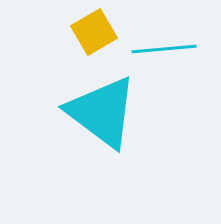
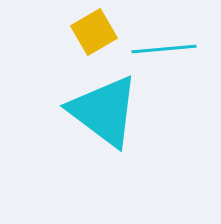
cyan triangle: moved 2 px right, 1 px up
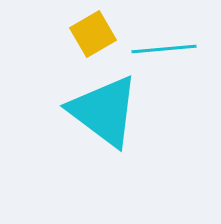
yellow square: moved 1 px left, 2 px down
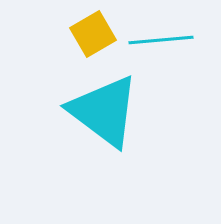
cyan line: moved 3 px left, 9 px up
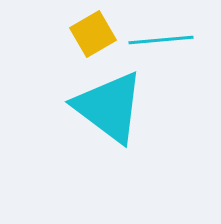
cyan triangle: moved 5 px right, 4 px up
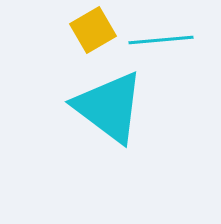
yellow square: moved 4 px up
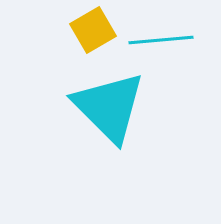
cyan triangle: rotated 8 degrees clockwise
